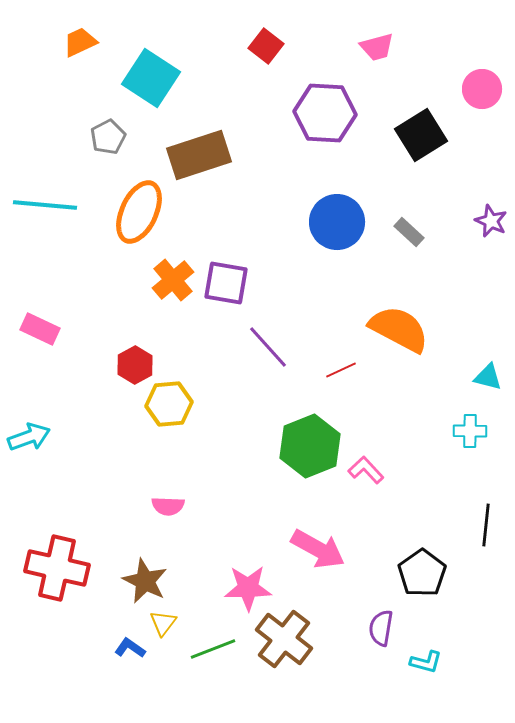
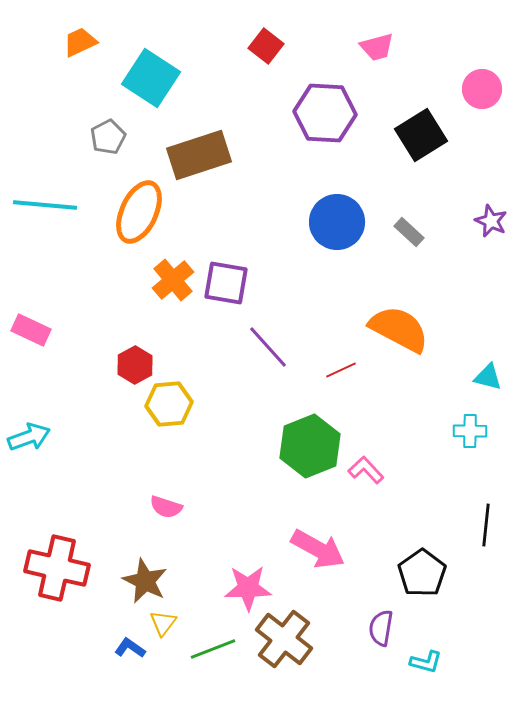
pink rectangle: moved 9 px left, 1 px down
pink semicircle: moved 2 px left, 1 px down; rotated 16 degrees clockwise
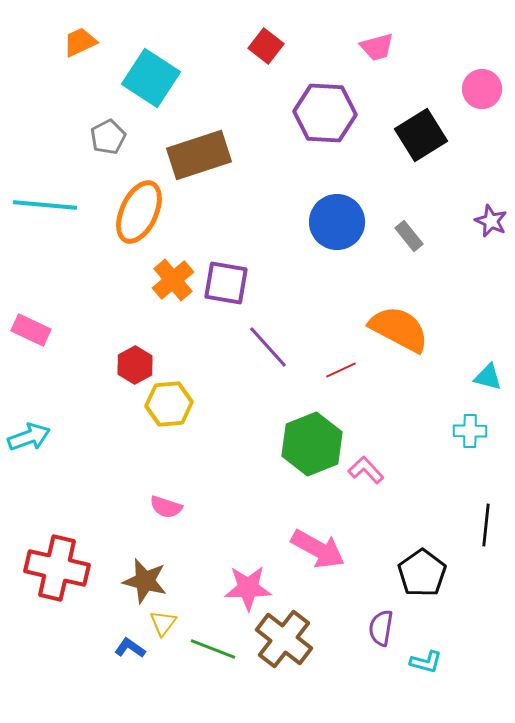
gray rectangle: moved 4 px down; rotated 8 degrees clockwise
green hexagon: moved 2 px right, 2 px up
brown star: rotated 12 degrees counterclockwise
green line: rotated 42 degrees clockwise
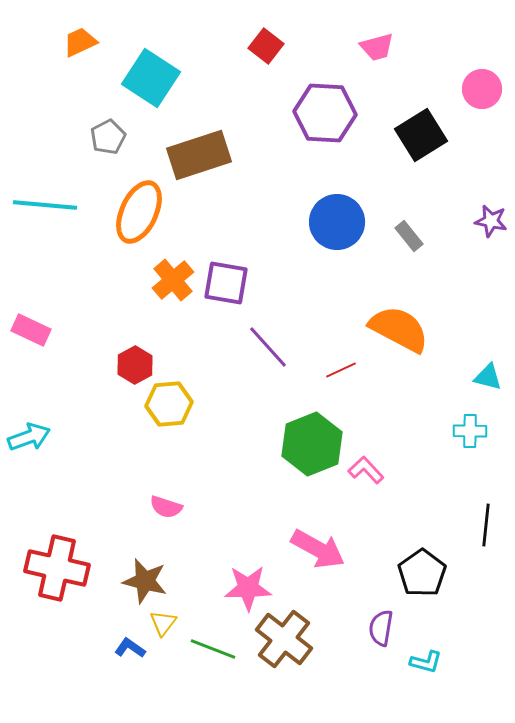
purple star: rotated 12 degrees counterclockwise
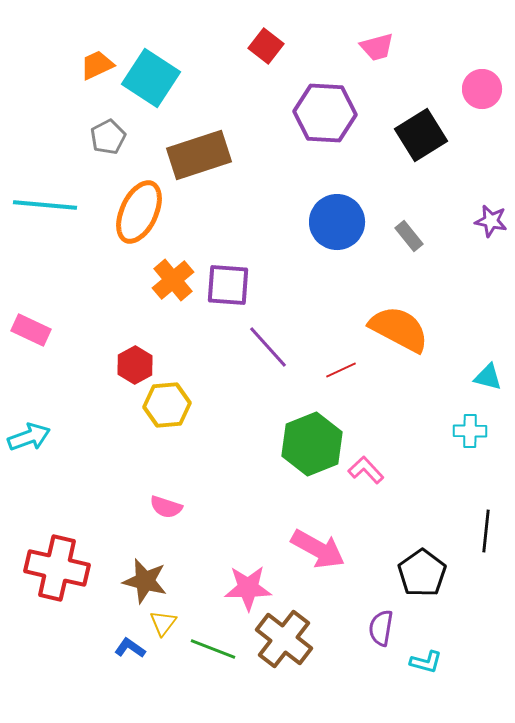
orange trapezoid: moved 17 px right, 23 px down
purple square: moved 2 px right, 2 px down; rotated 6 degrees counterclockwise
yellow hexagon: moved 2 px left, 1 px down
black line: moved 6 px down
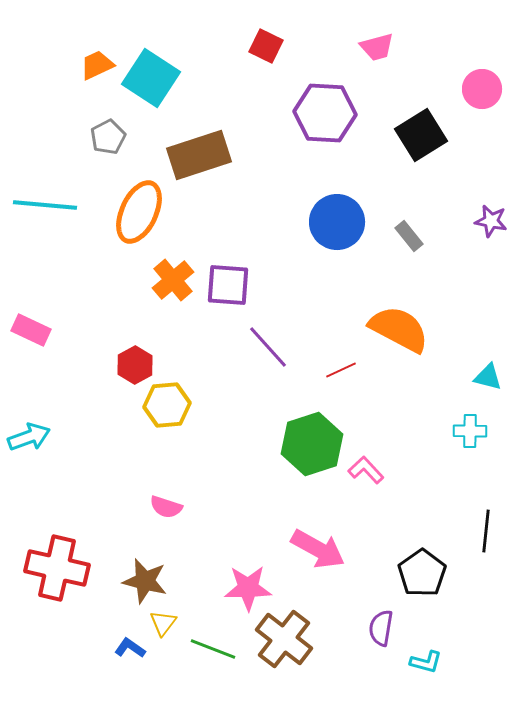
red square: rotated 12 degrees counterclockwise
green hexagon: rotated 4 degrees clockwise
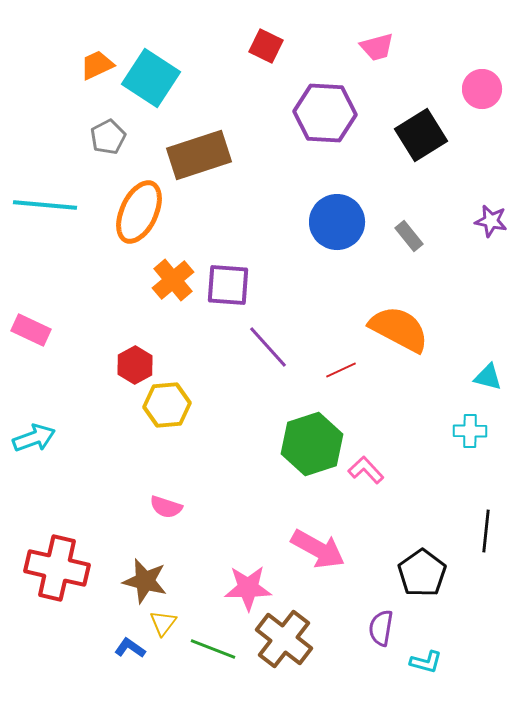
cyan arrow: moved 5 px right, 1 px down
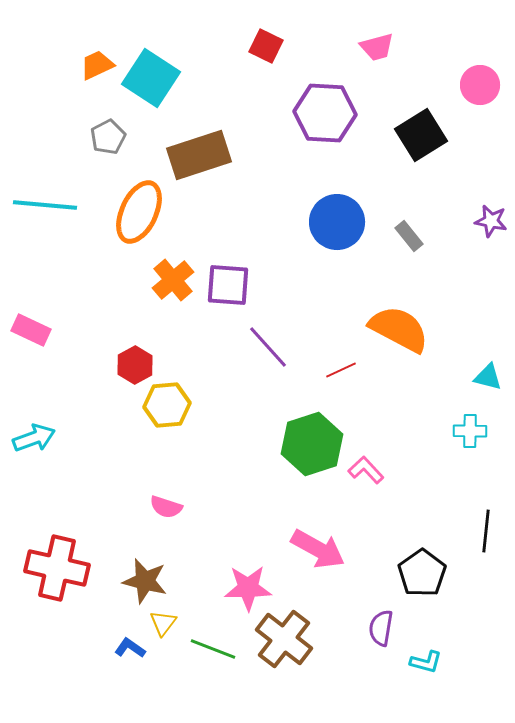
pink circle: moved 2 px left, 4 px up
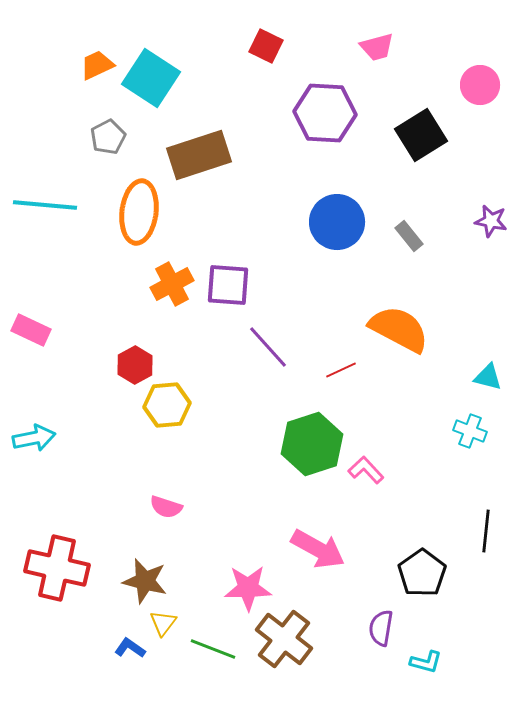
orange ellipse: rotated 18 degrees counterclockwise
orange cross: moved 1 px left, 4 px down; rotated 12 degrees clockwise
cyan cross: rotated 20 degrees clockwise
cyan arrow: rotated 9 degrees clockwise
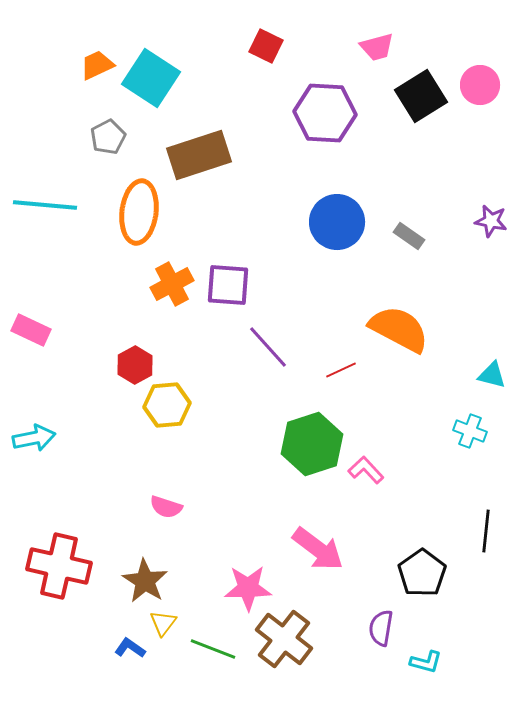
black square: moved 39 px up
gray rectangle: rotated 16 degrees counterclockwise
cyan triangle: moved 4 px right, 2 px up
pink arrow: rotated 8 degrees clockwise
red cross: moved 2 px right, 2 px up
brown star: rotated 18 degrees clockwise
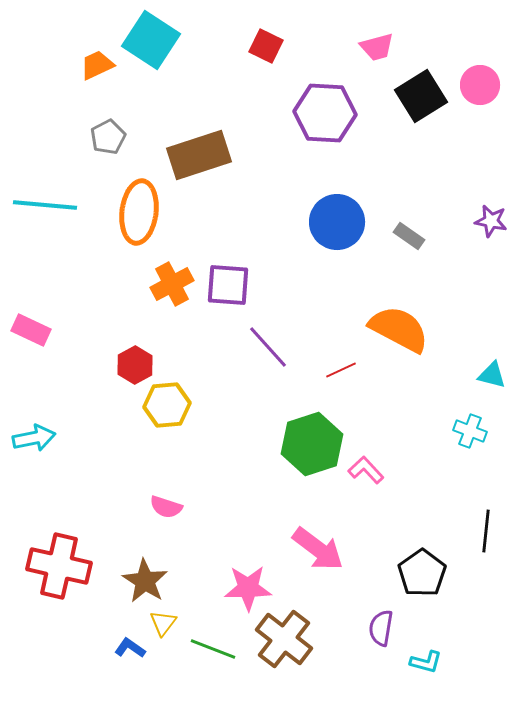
cyan square: moved 38 px up
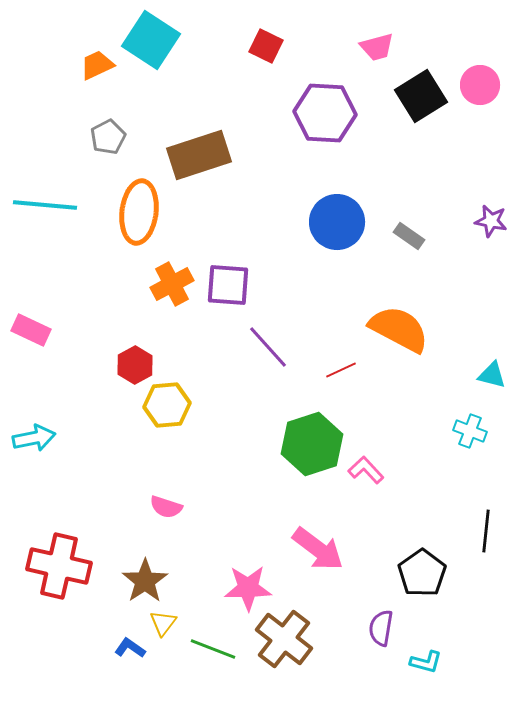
brown star: rotated 6 degrees clockwise
